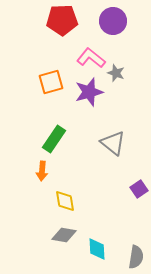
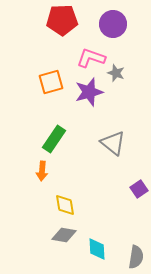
purple circle: moved 3 px down
pink L-shape: rotated 20 degrees counterclockwise
yellow diamond: moved 4 px down
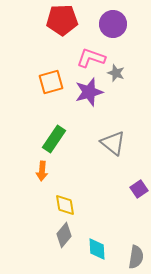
gray diamond: rotated 60 degrees counterclockwise
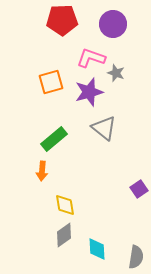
green rectangle: rotated 16 degrees clockwise
gray triangle: moved 9 px left, 15 px up
gray diamond: rotated 15 degrees clockwise
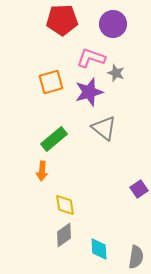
cyan diamond: moved 2 px right
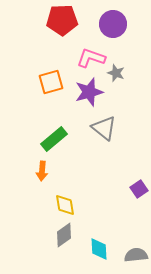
gray semicircle: moved 2 px up; rotated 105 degrees counterclockwise
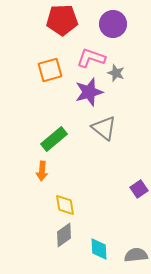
orange square: moved 1 px left, 12 px up
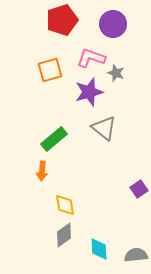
red pentagon: rotated 16 degrees counterclockwise
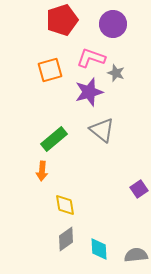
gray triangle: moved 2 px left, 2 px down
gray diamond: moved 2 px right, 4 px down
